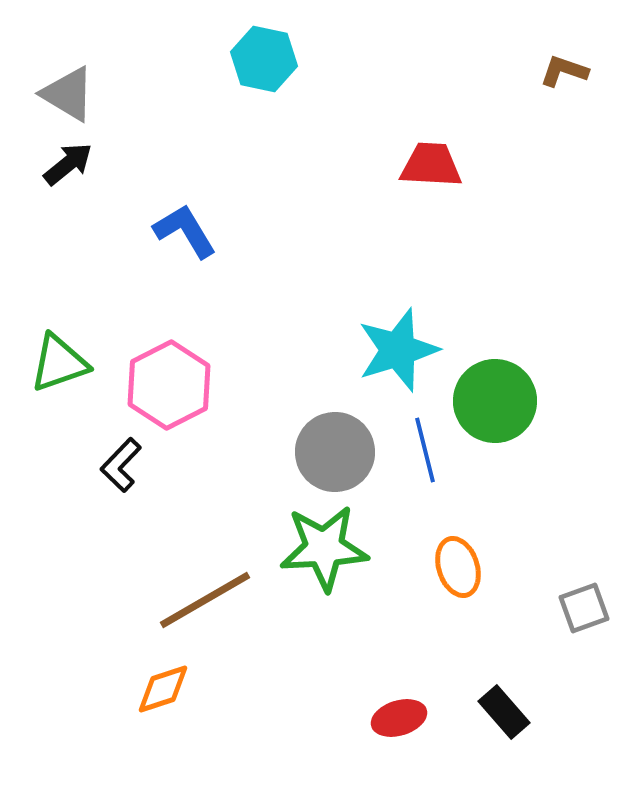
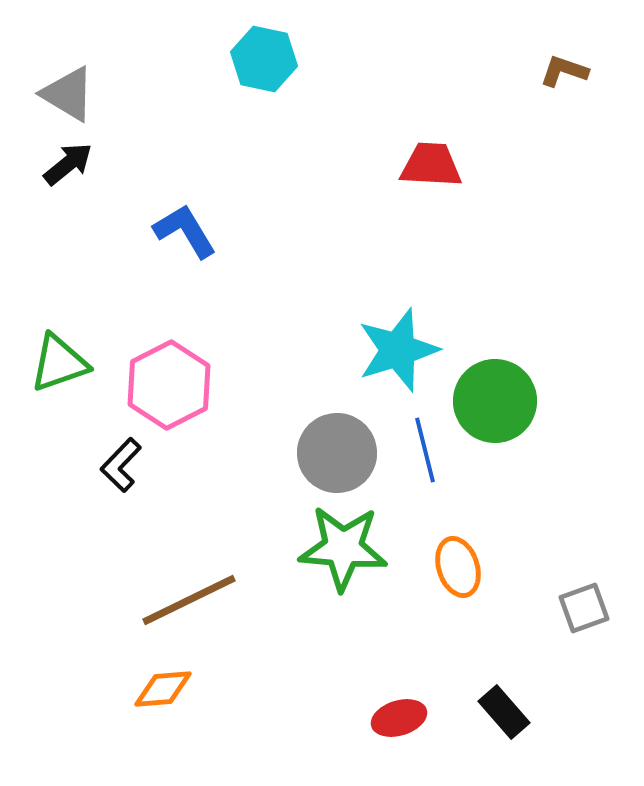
gray circle: moved 2 px right, 1 px down
green star: moved 19 px right; rotated 8 degrees clockwise
brown line: moved 16 px left; rotated 4 degrees clockwise
orange diamond: rotated 14 degrees clockwise
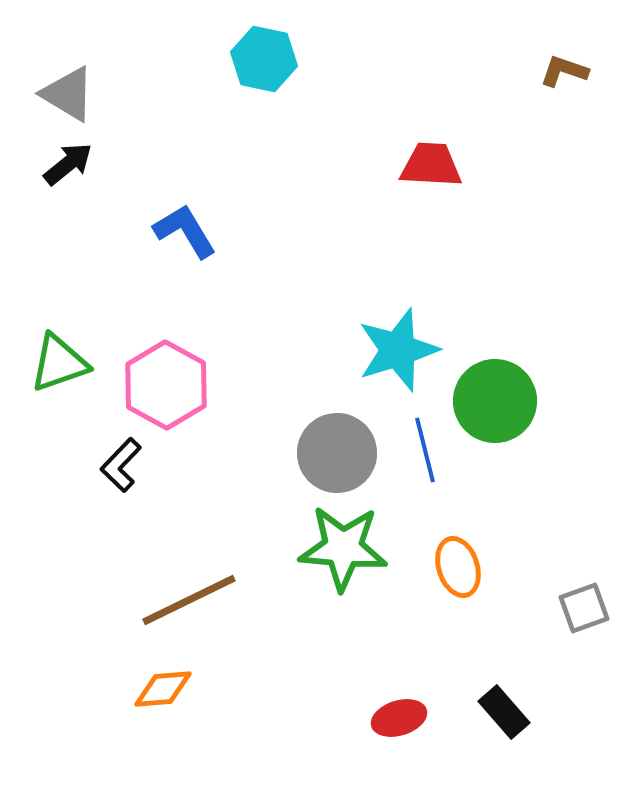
pink hexagon: moved 3 px left; rotated 4 degrees counterclockwise
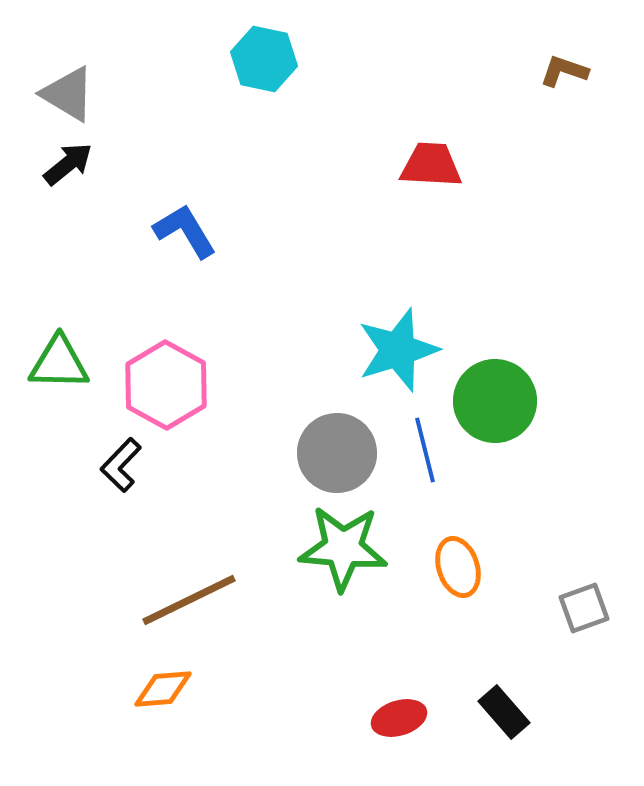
green triangle: rotated 20 degrees clockwise
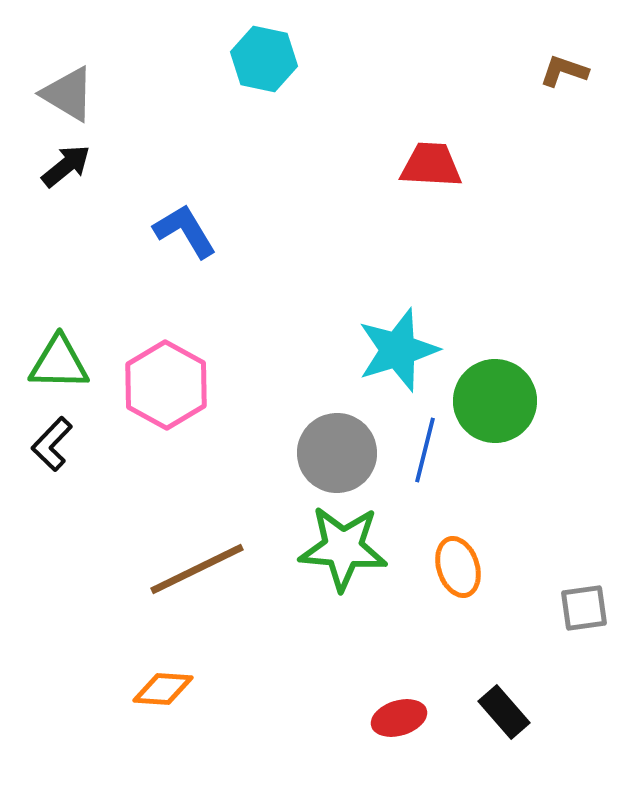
black arrow: moved 2 px left, 2 px down
blue line: rotated 28 degrees clockwise
black L-shape: moved 69 px left, 21 px up
brown line: moved 8 px right, 31 px up
gray square: rotated 12 degrees clockwise
orange diamond: rotated 8 degrees clockwise
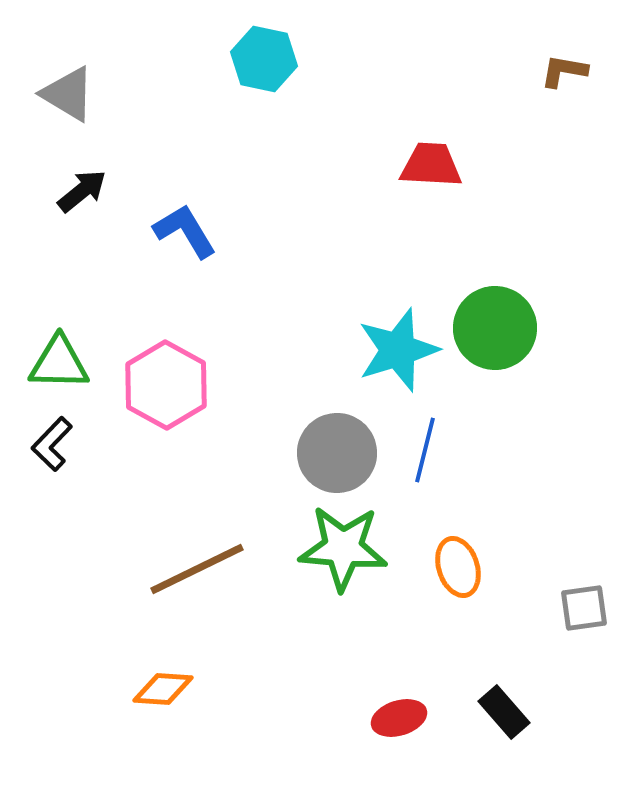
brown L-shape: rotated 9 degrees counterclockwise
black arrow: moved 16 px right, 25 px down
green circle: moved 73 px up
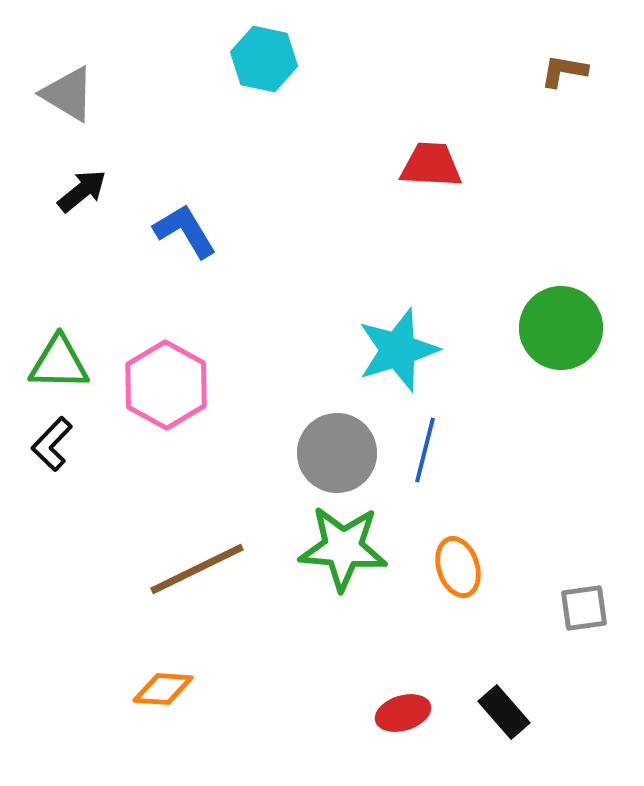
green circle: moved 66 px right
red ellipse: moved 4 px right, 5 px up
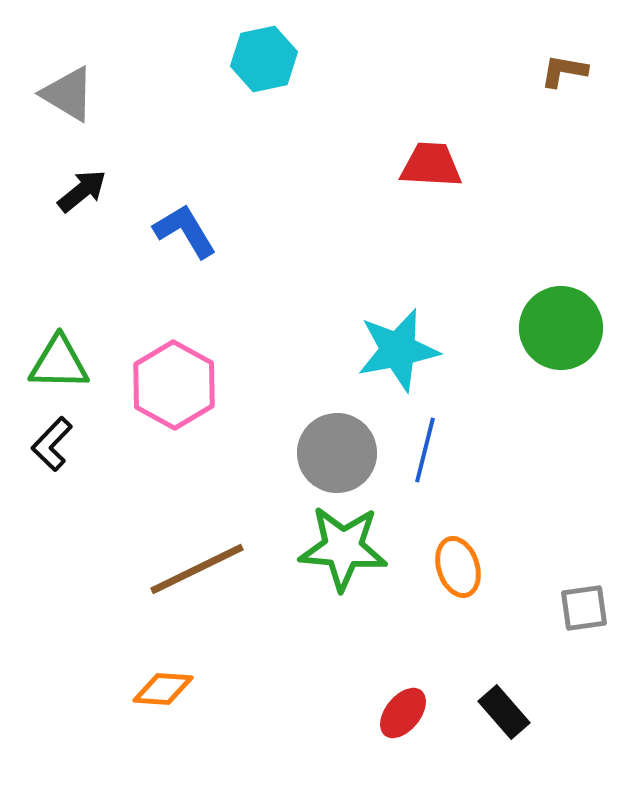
cyan hexagon: rotated 24 degrees counterclockwise
cyan star: rotated 6 degrees clockwise
pink hexagon: moved 8 px right
red ellipse: rotated 34 degrees counterclockwise
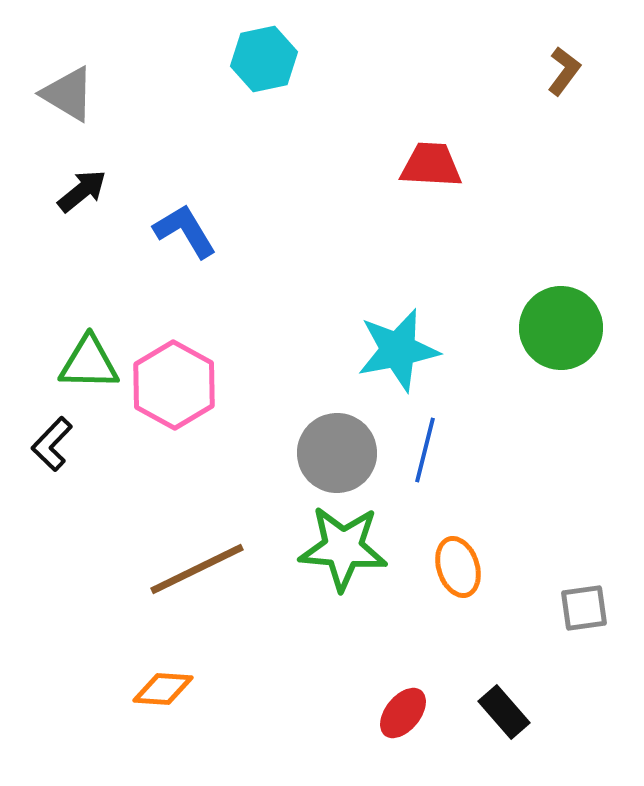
brown L-shape: rotated 117 degrees clockwise
green triangle: moved 30 px right
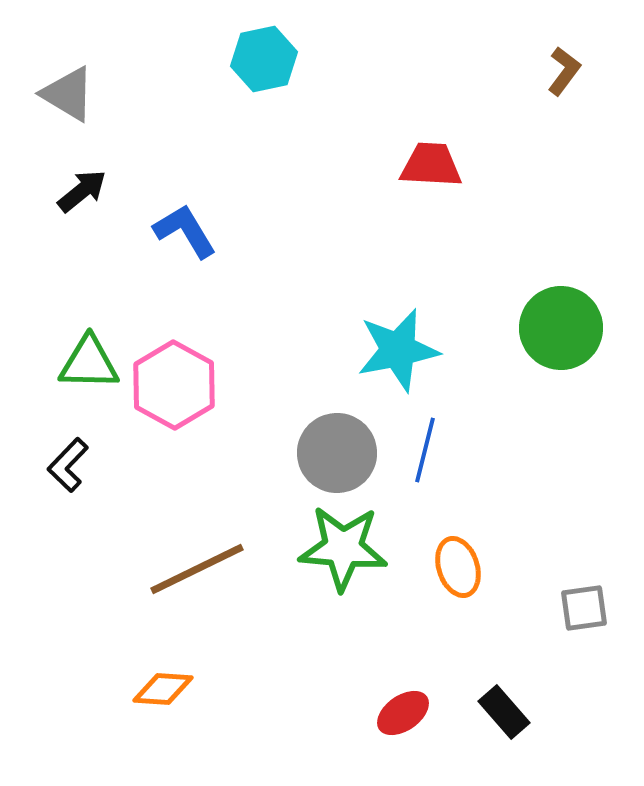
black L-shape: moved 16 px right, 21 px down
red ellipse: rotated 16 degrees clockwise
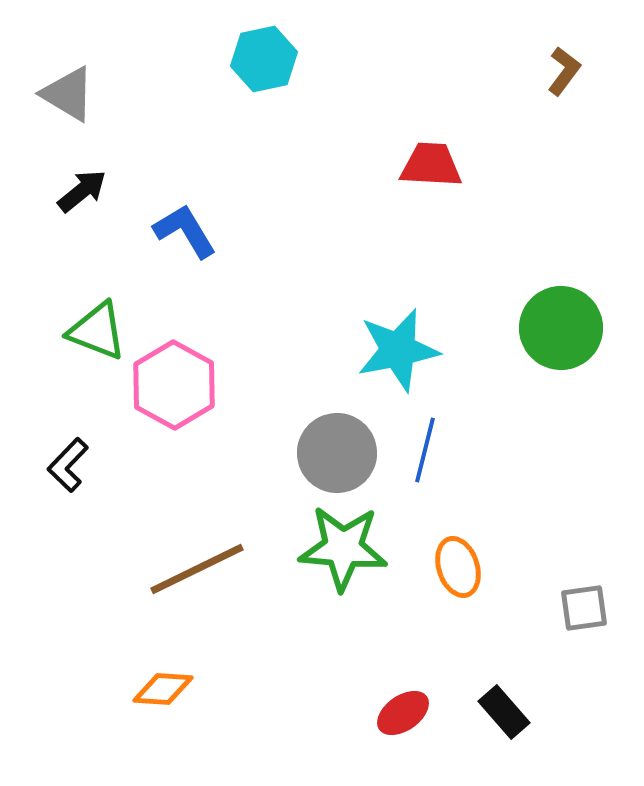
green triangle: moved 8 px right, 32 px up; rotated 20 degrees clockwise
